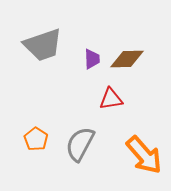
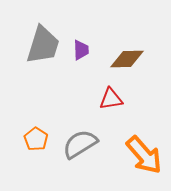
gray trapezoid: rotated 54 degrees counterclockwise
purple trapezoid: moved 11 px left, 9 px up
gray semicircle: rotated 30 degrees clockwise
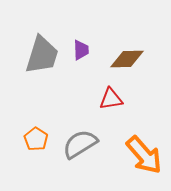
gray trapezoid: moved 1 px left, 10 px down
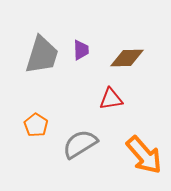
brown diamond: moved 1 px up
orange pentagon: moved 14 px up
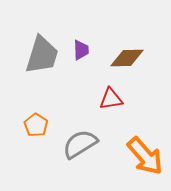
orange arrow: moved 1 px right, 1 px down
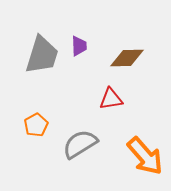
purple trapezoid: moved 2 px left, 4 px up
orange pentagon: rotated 10 degrees clockwise
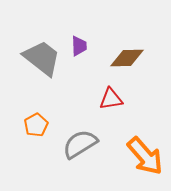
gray trapezoid: moved 3 px down; rotated 69 degrees counterclockwise
